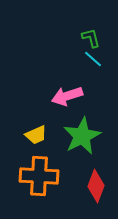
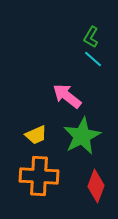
green L-shape: moved 1 px up; rotated 135 degrees counterclockwise
pink arrow: rotated 56 degrees clockwise
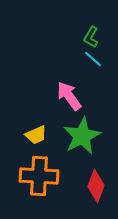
pink arrow: moved 2 px right; rotated 16 degrees clockwise
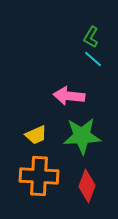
pink arrow: rotated 48 degrees counterclockwise
green star: rotated 24 degrees clockwise
red diamond: moved 9 px left
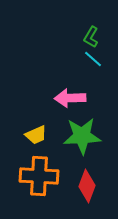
pink arrow: moved 1 px right, 2 px down; rotated 8 degrees counterclockwise
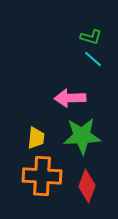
green L-shape: rotated 105 degrees counterclockwise
yellow trapezoid: moved 3 px down; rotated 60 degrees counterclockwise
orange cross: moved 3 px right
